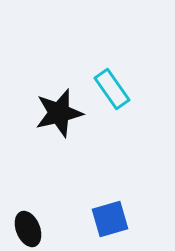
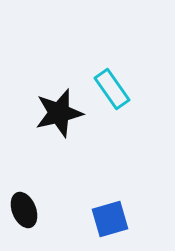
black ellipse: moved 4 px left, 19 px up
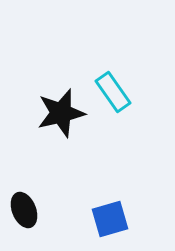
cyan rectangle: moved 1 px right, 3 px down
black star: moved 2 px right
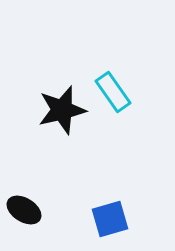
black star: moved 1 px right, 3 px up
black ellipse: rotated 36 degrees counterclockwise
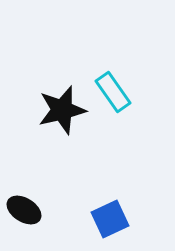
blue square: rotated 9 degrees counterclockwise
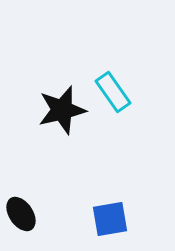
black ellipse: moved 3 px left, 4 px down; rotated 24 degrees clockwise
blue square: rotated 15 degrees clockwise
